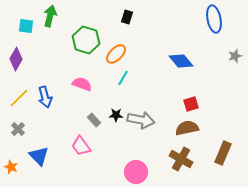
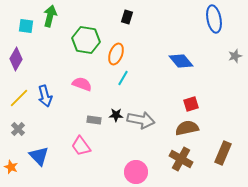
green hexagon: rotated 8 degrees counterclockwise
orange ellipse: rotated 25 degrees counterclockwise
blue arrow: moved 1 px up
gray rectangle: rotated 40 degrees counterclockwise
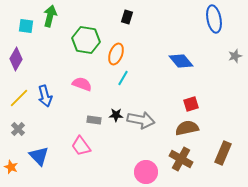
pink circle: moved 10 px right
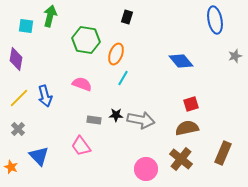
blue ellipse: moved 1 px right, 1 px down
purple diamond: rotated 20 degrees counterclockwise
brown cross: rotated 10 degrees clockwise
pink circle: moved 3 px up
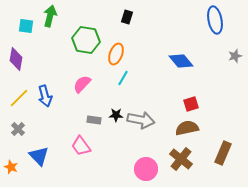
pink semicircle: rotated 66 degrees counterclockwise
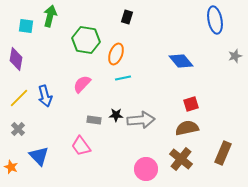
cyan line: rotated 49 degrees clockwise
gray arrow: rotated 16 degrees counterclockwise
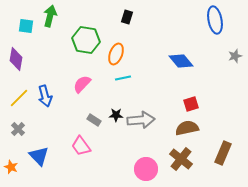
gray rectangle: rotated 24 degrees clockwise
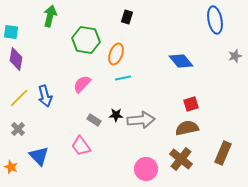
cyan square: moved 15 px left, 6 px down
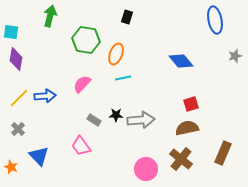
blue arrow: rotated 80 degrees counterclockwise
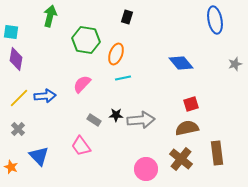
gray star: moved 8 px down
blue diamond: moved 2 px down
brown rectangle: moved 6 px left; rotated 30 degrees counterclockwise
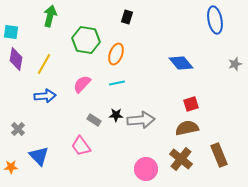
cyan line: moved 6 px left, 5 px down
yellow line: moved 25 px right, 34 px up; rotated 15 degrees counterclockwise
brown rectangle: moved 2 px right, 2 px down; rotated 15 degrees counterclockwise
orange star: rotated 24 degrees counterclockwise
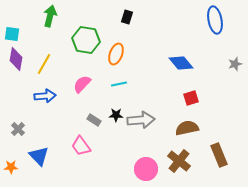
cyan square: moved 1 px right, 2 px down
cyan line: moved 2 px right, 1 px down
red square: moved 6 px up
brown cross: moved 2 px left, 2 px down
